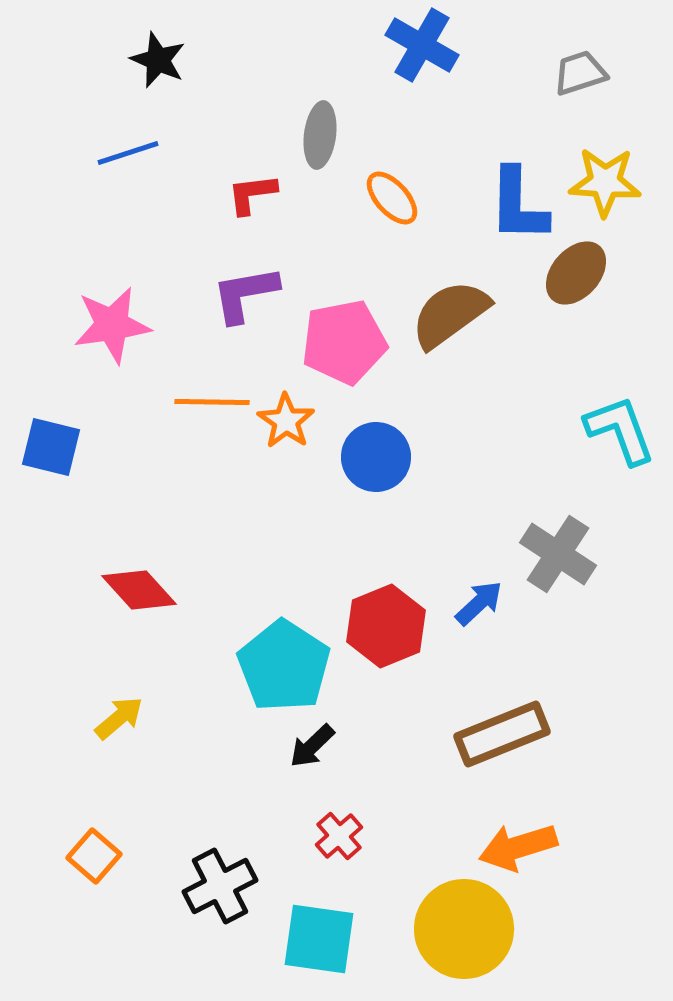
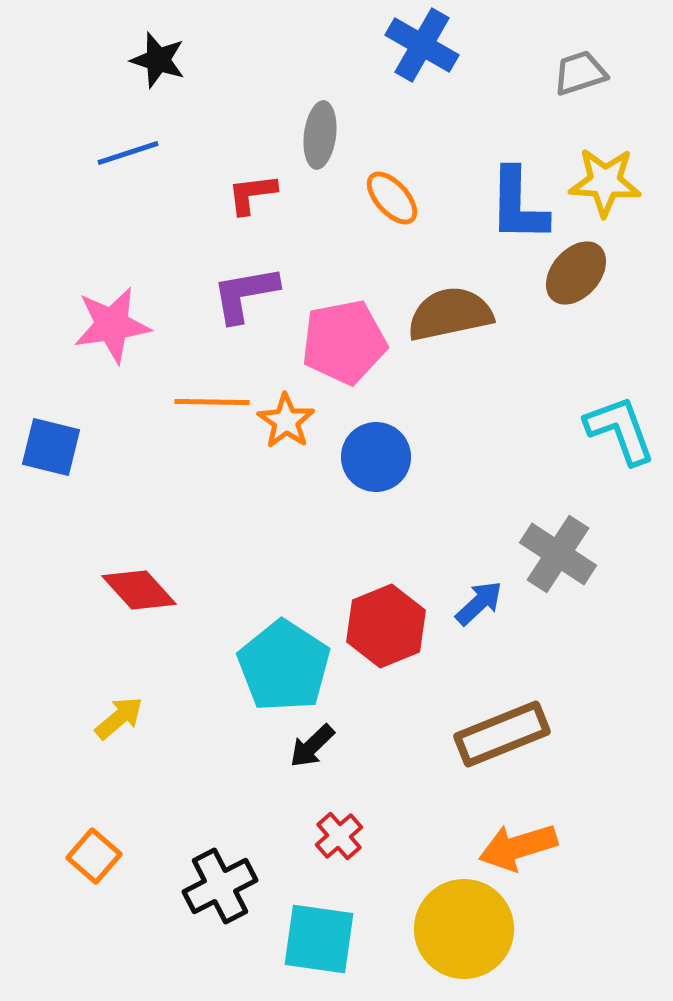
black star: rotated 6 degrees counterclockwise
brown semicircle: rotated 24 degrees clockwise
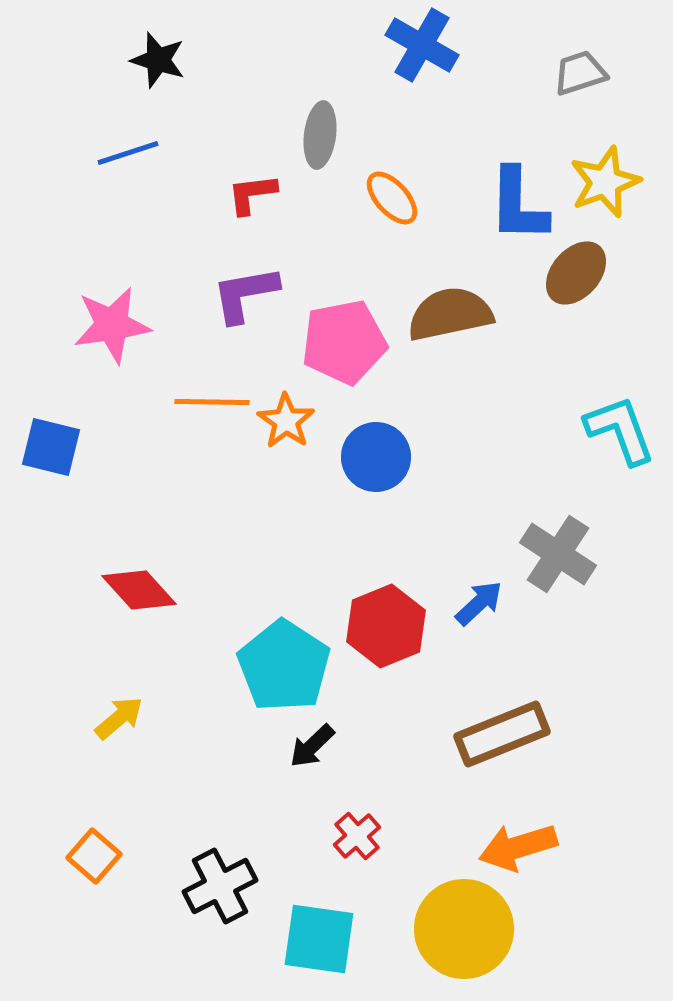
yellow star: rotated 24 degrees counterclockwise
red cross: moved 18 px right
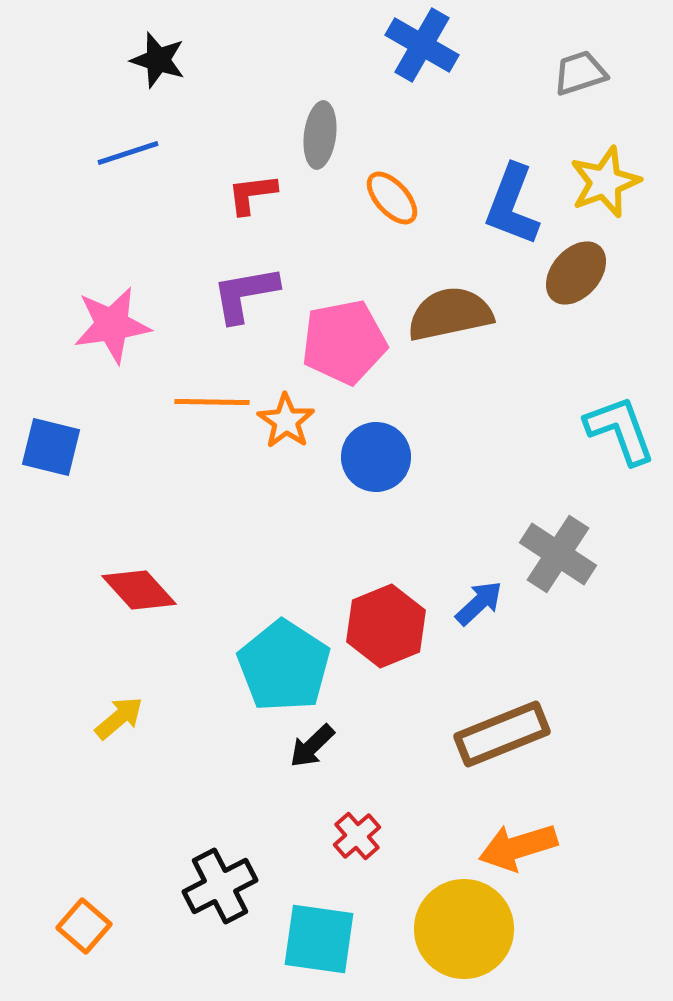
blue L-shape: moved 6 px left; rotated 20 degrees clockwise
orange square: moved 10 px left, 70 px down
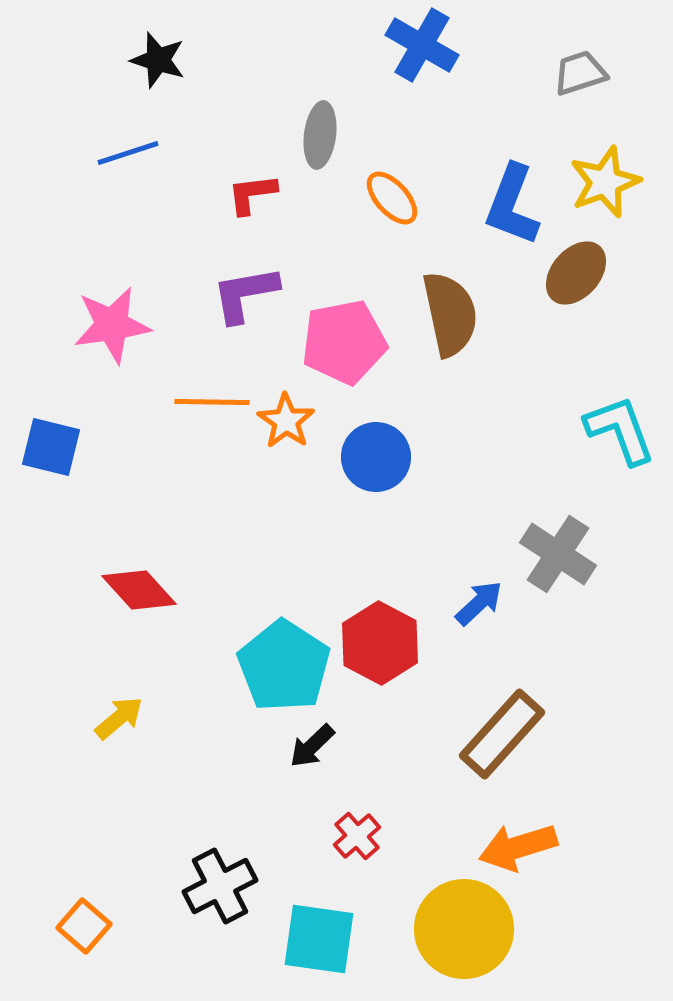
brown semicircle: rotated 90 degrees clockwise
red hexagon: moved 6 px left, 17 px down; rotated 10 degrees counterclockwise
brown rectangle: rotated 26 degrees counterclockwise
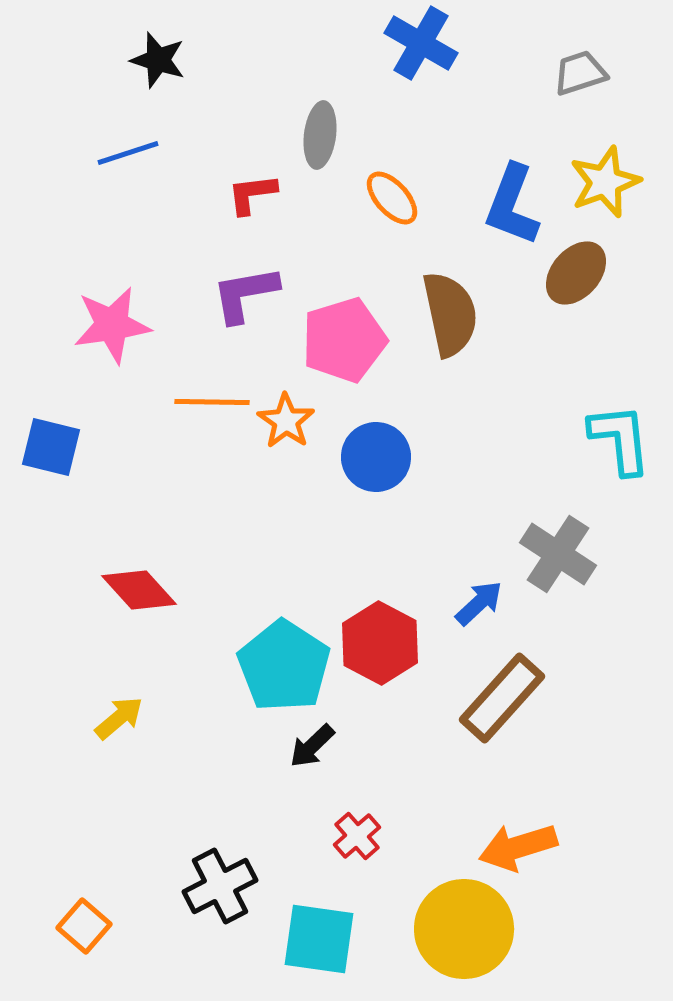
blue cross: moved 1 px left, 2 px up
pink pentagon: moved 2 px up; rotated 6 degrees counterclockwise
cyan L-shape: moved 9 px down; rotated 14 degrees clockwise
brown rectangle: moved 36 px up
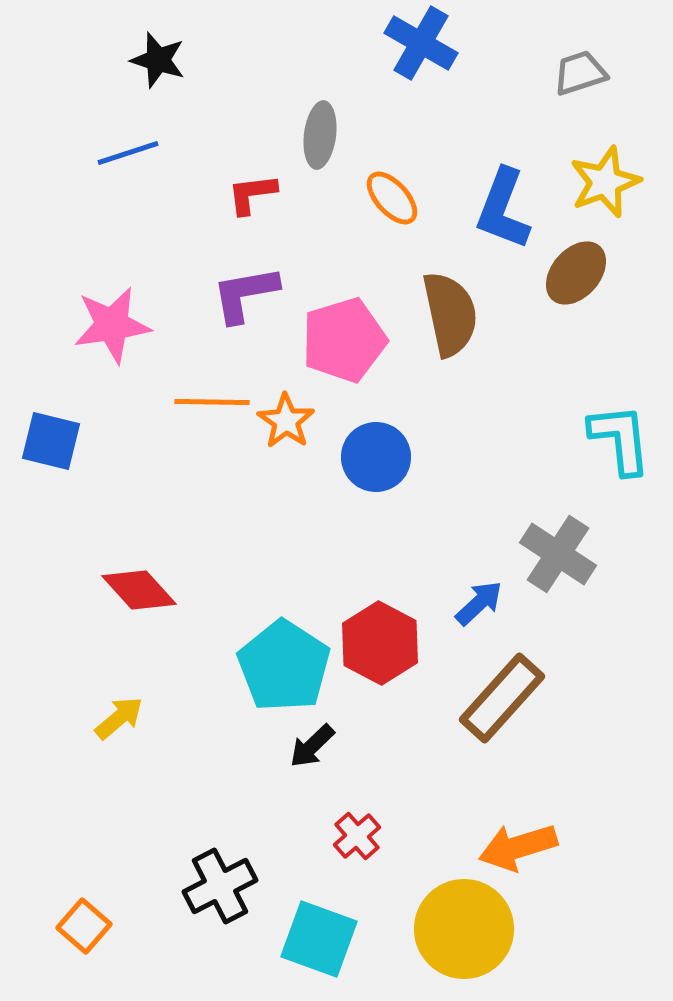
blue L-shape: moved 9 px left, 4 px down
blue square: moved 6 px up
cyan square: rotated 12 degrees clockwise
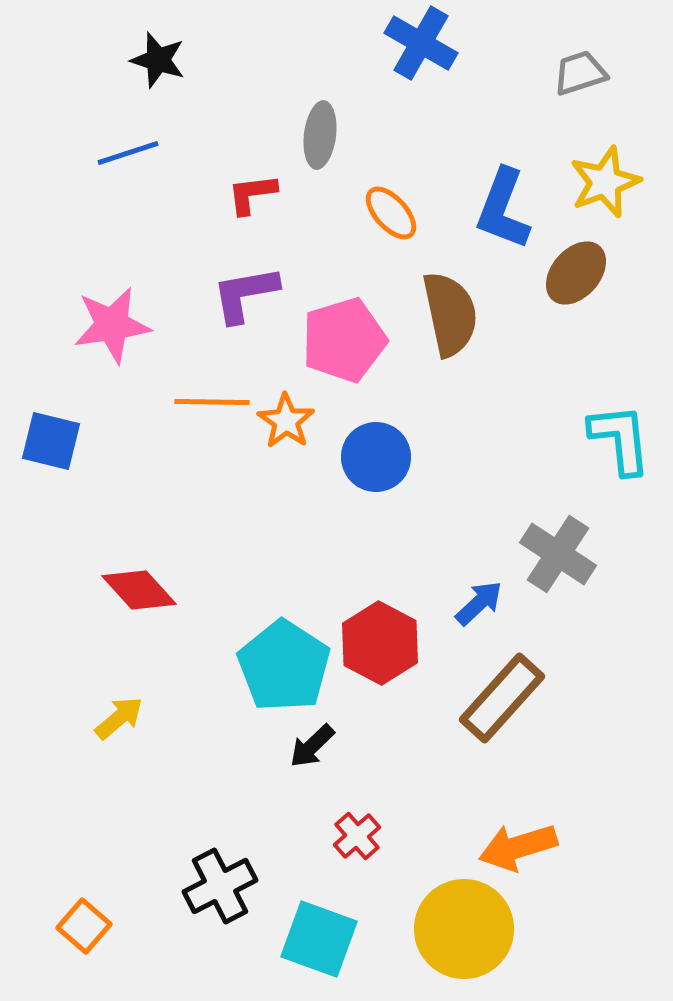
orange ellipse: moved 1 px left, 15 px down
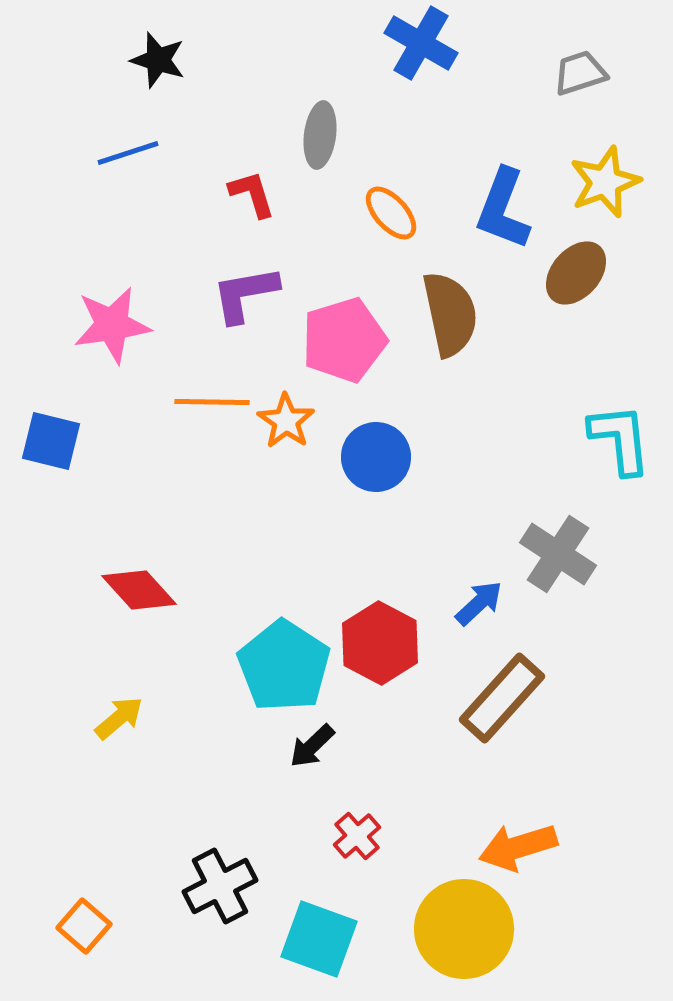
red L-shape: rotated 80 degrees clockwise
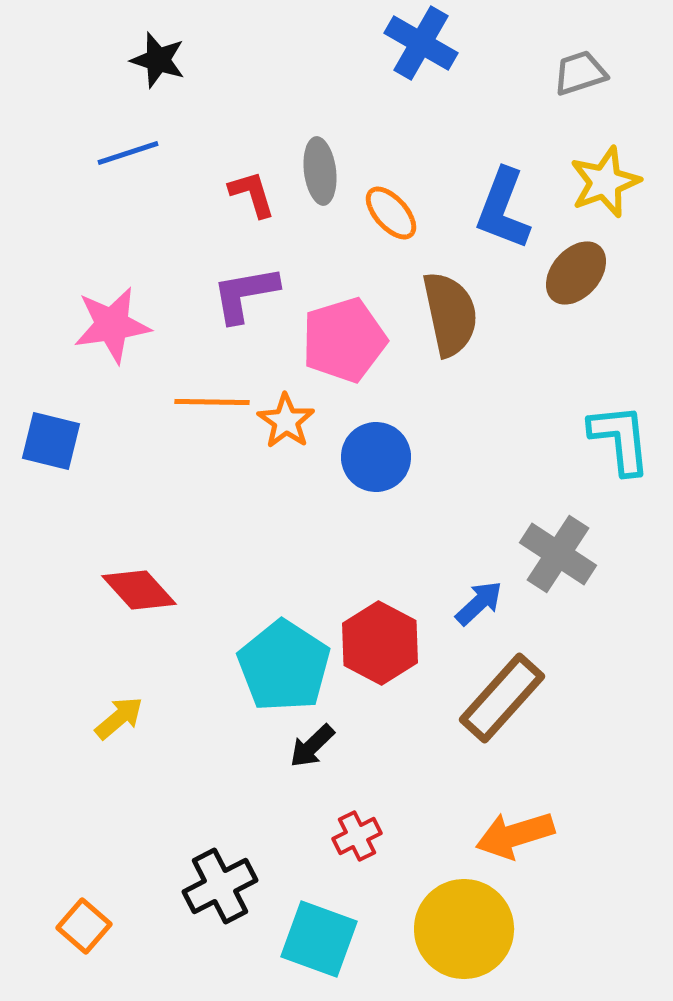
gray ellipse: moved 36 px down; rotated 14 degrees counterclockwise
red cross: rotated 15 degrees clockwise
orange arrow: moved 3 px left, 12 px up
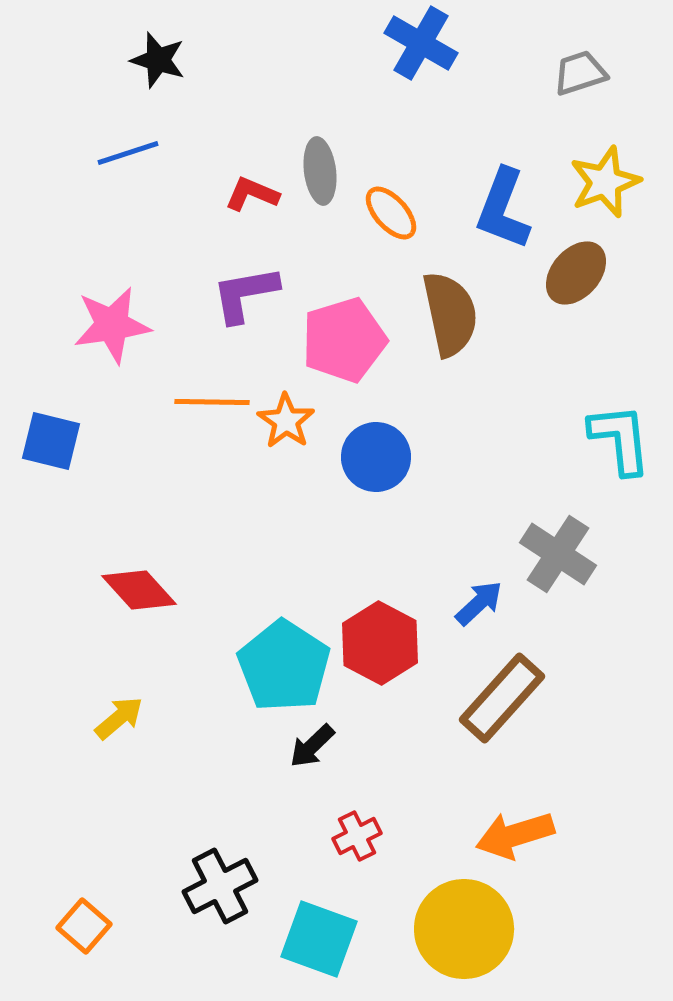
red L-shape: rotated 50 degrees counterclockwise
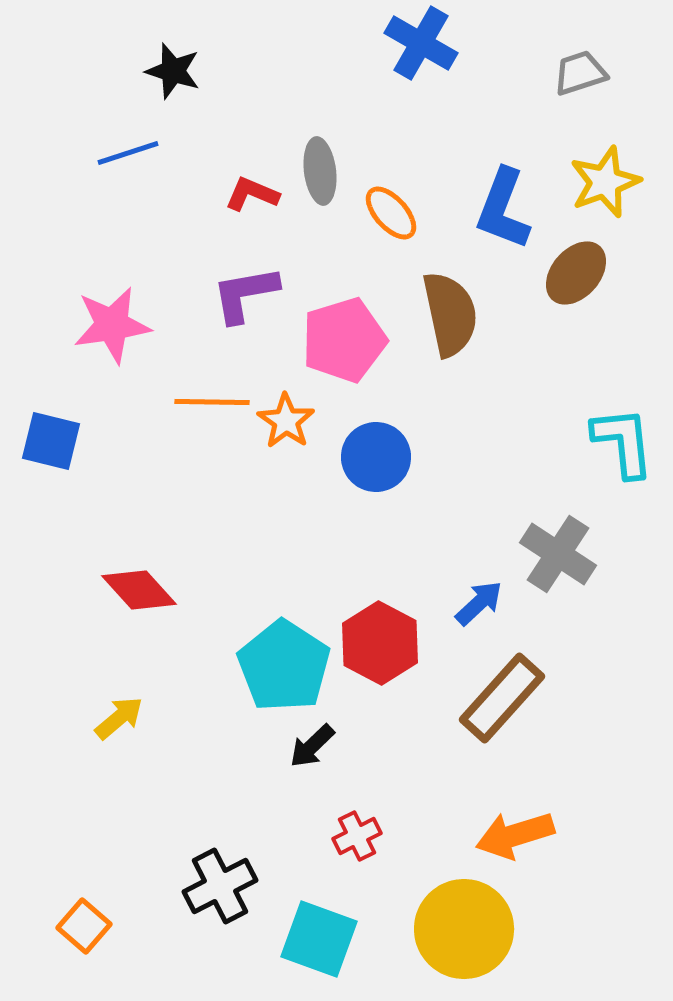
black star: moved 15 px right, 11 px down
cyan L-shape: moved 3 px right, 3 px down
